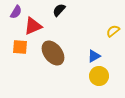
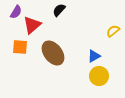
red triangle: moved 1 px left, 1 px up; rotated 18 degrees counterclockwise
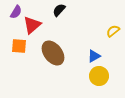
orange square: moved 1 px left, 1 px up
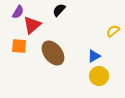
purple semicircle: moved 2 px right
